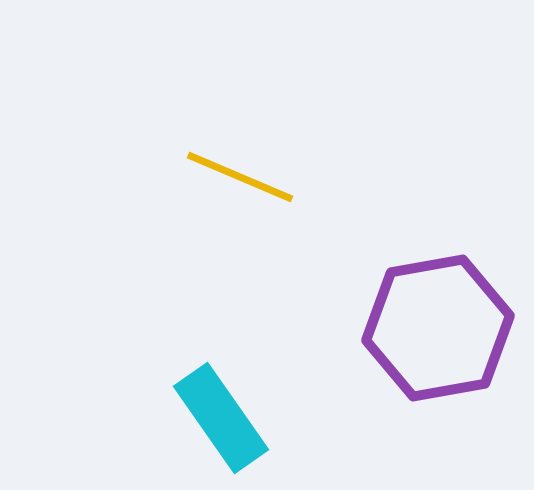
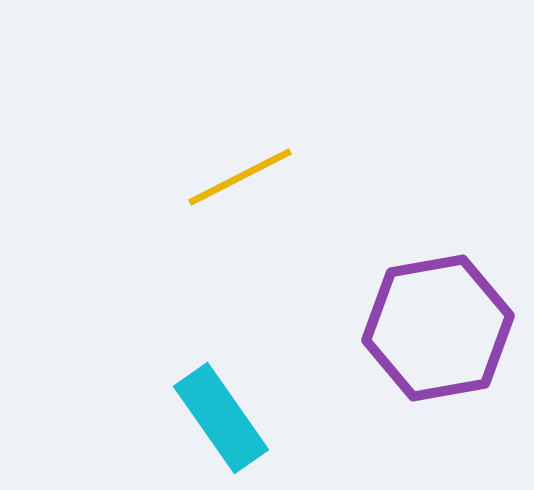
yellow line: rotated 50 degrees counterclockwise
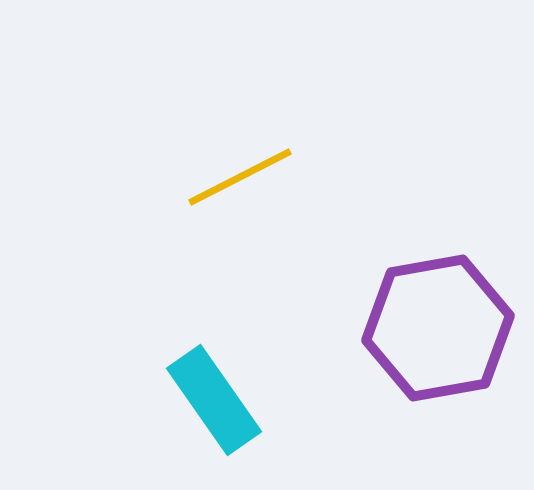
cyan rectangle: moved 7 px left, 18 px up
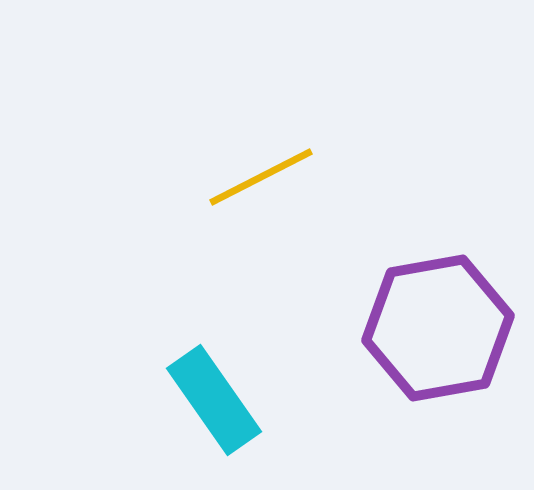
yellow line: moved 21 px right
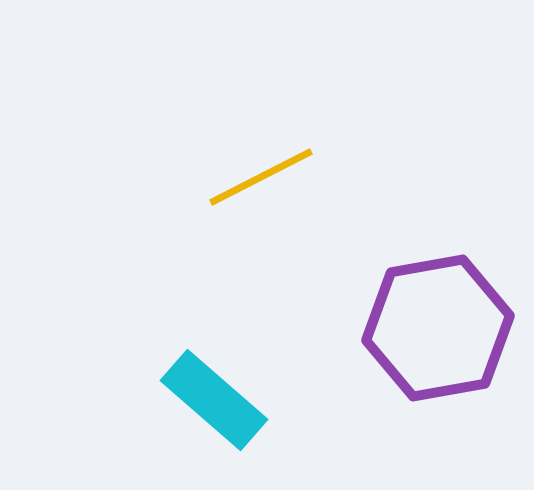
cyan rectangle: rotated 14 degrees counterclockwise
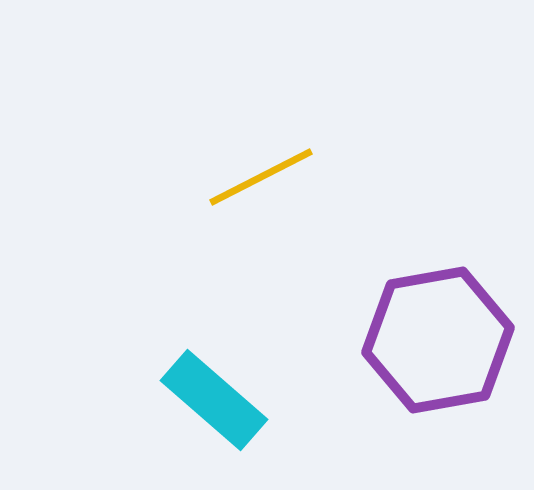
purple hexagon: moved 12 px down
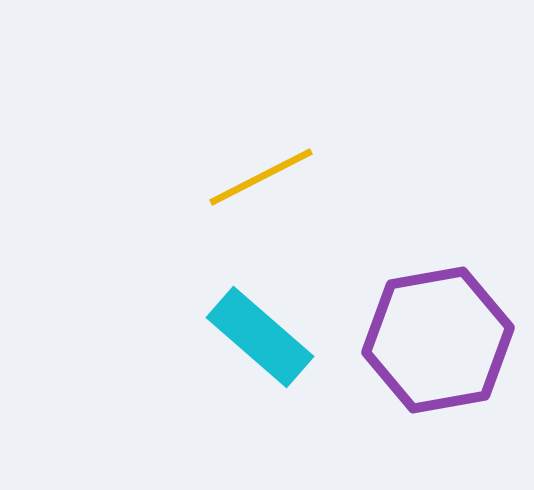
cyan rectangle: moved 46 px right, 63 px up
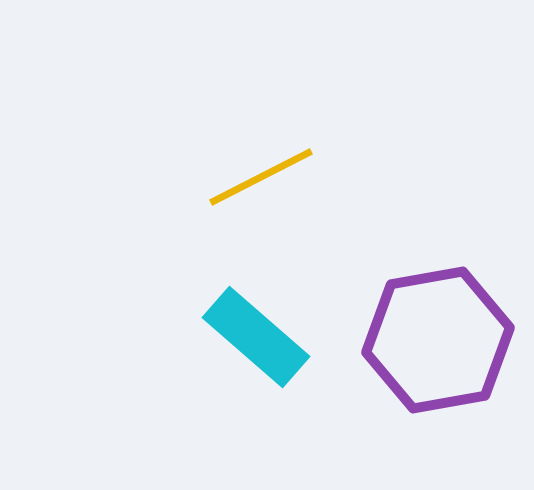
cyan rectangle: moved 4 px left
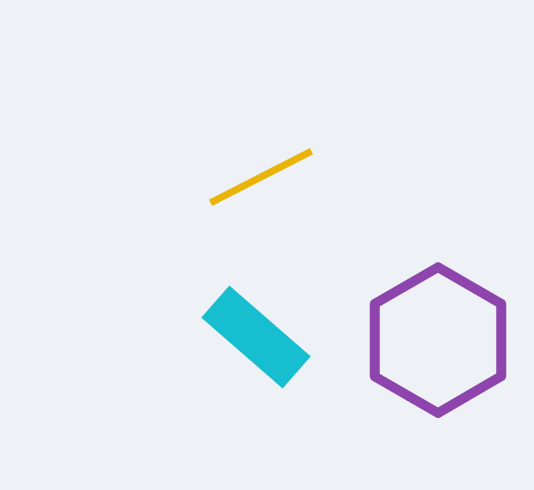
purple hexagon: rotated 20 degrees counterclockwise
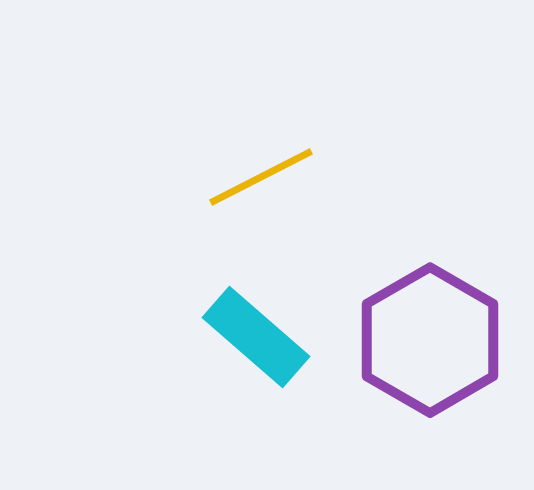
purple hexagon: moved 8 px left
